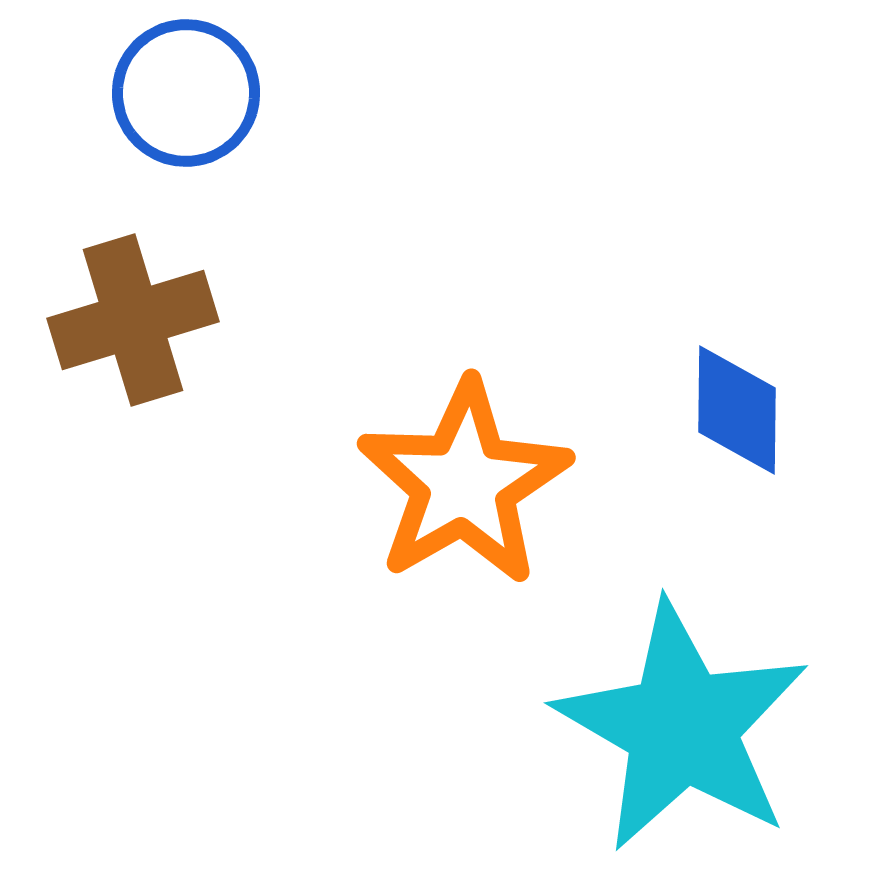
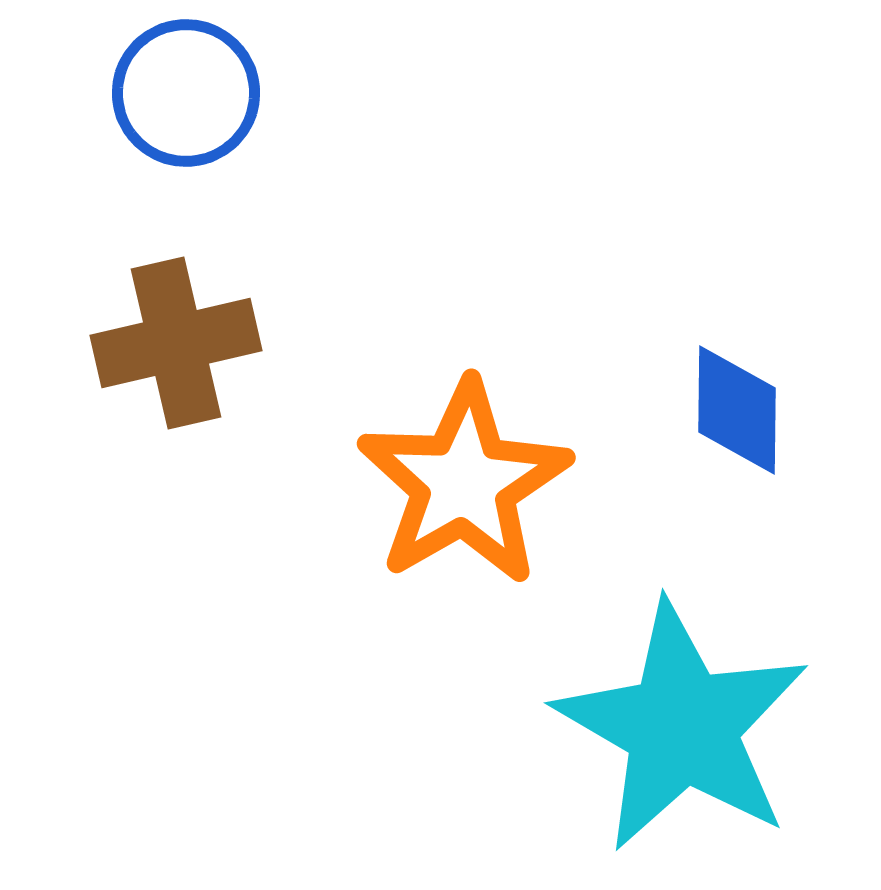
brown cross: moved 43 px right, 23 px down; rotated 4 degrees clockwise
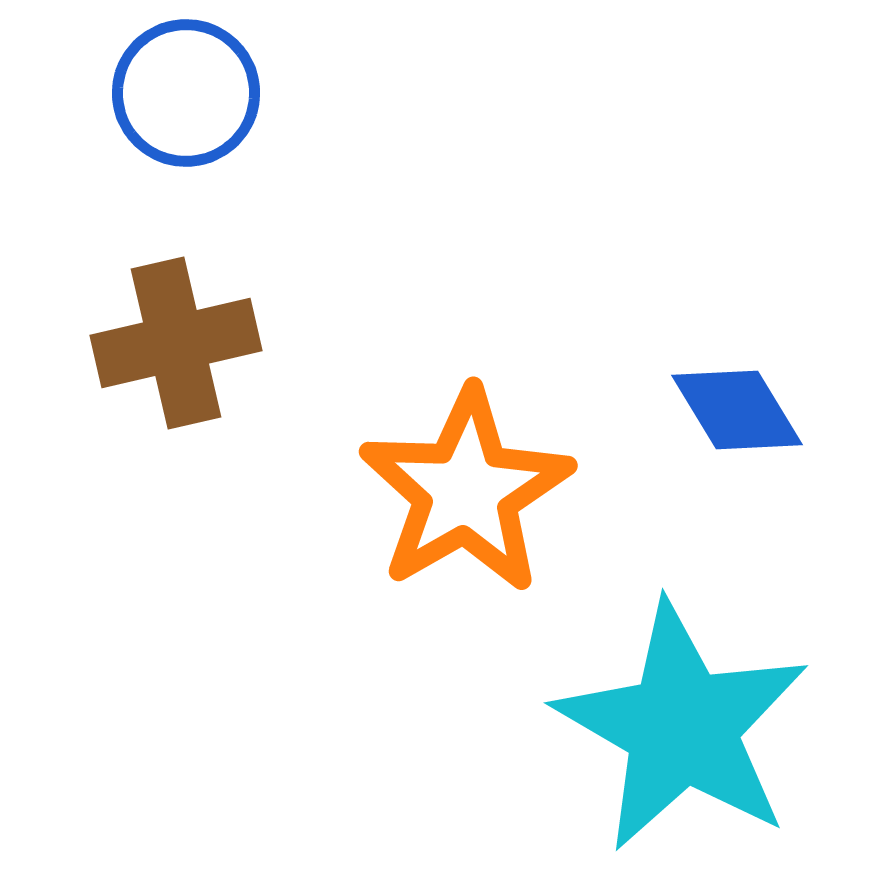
blue diamond: rotated 32 degrees counterclockwise
orange star: moved 2 px right, 8 px down
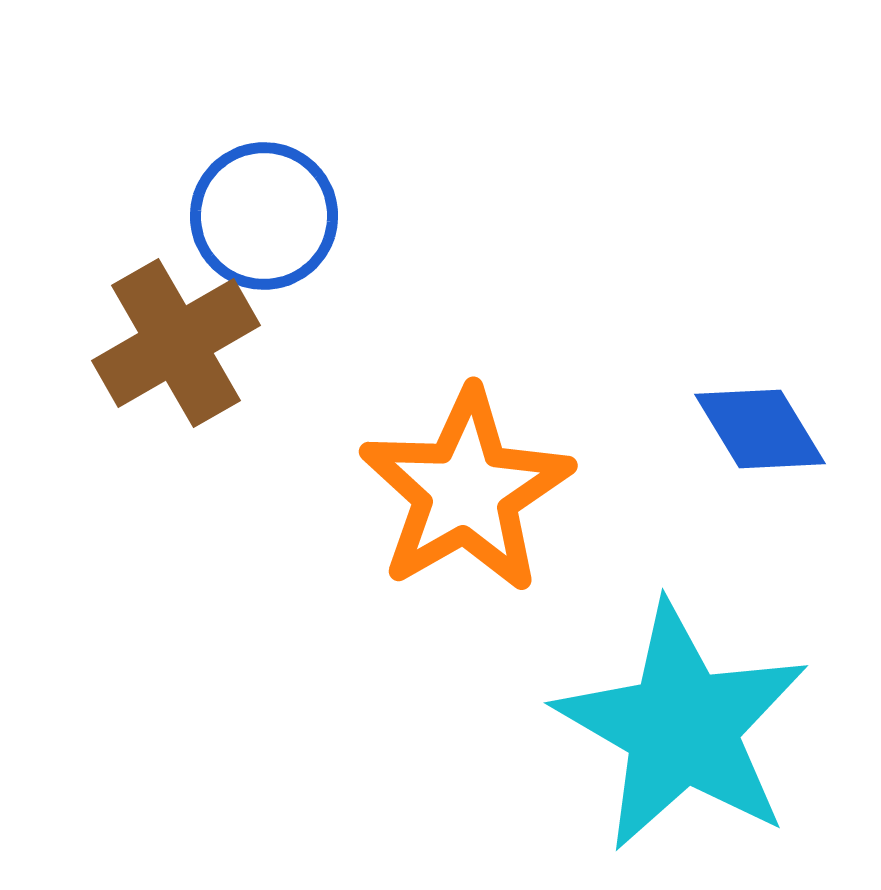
blue circle: moved 78 px right, 123 px down
brown cross: rotated 17 degrees counterclockwise
blue diamond: moved 23 px right, 19 px down
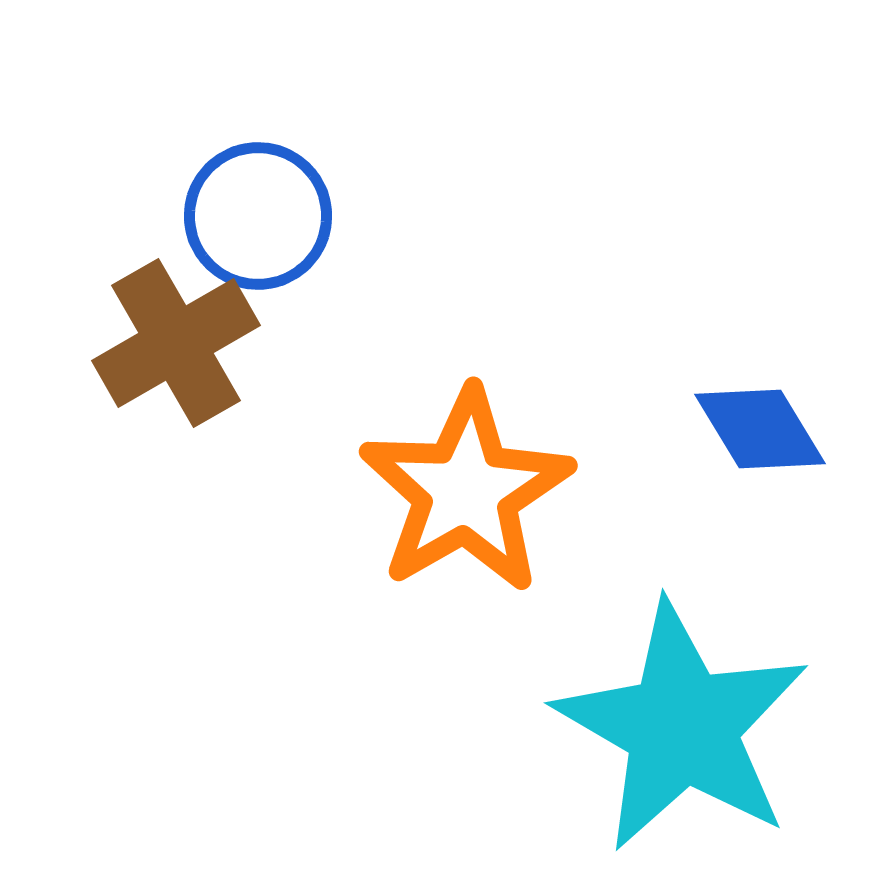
blue circle: moved 6 px left
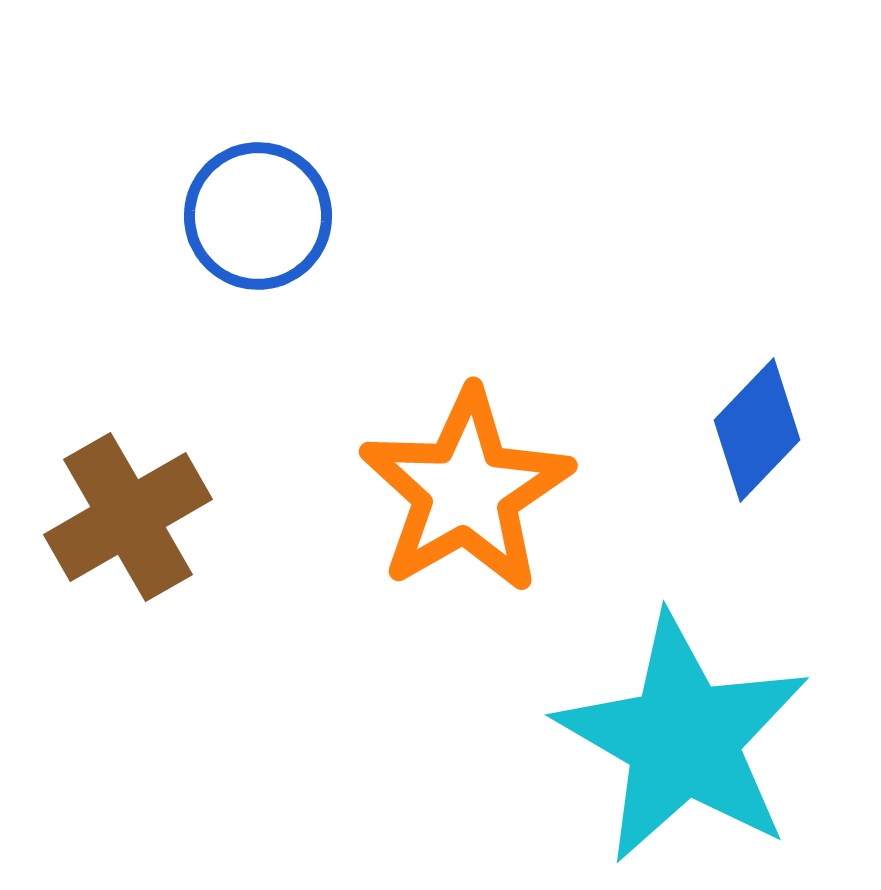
brown cross: moved 48 px left, 174 px down
blue diamond: moved 3 px left, 1 px down; rotated 75 degrees clockwise
cyan star: moved 1 px right, 12 px down
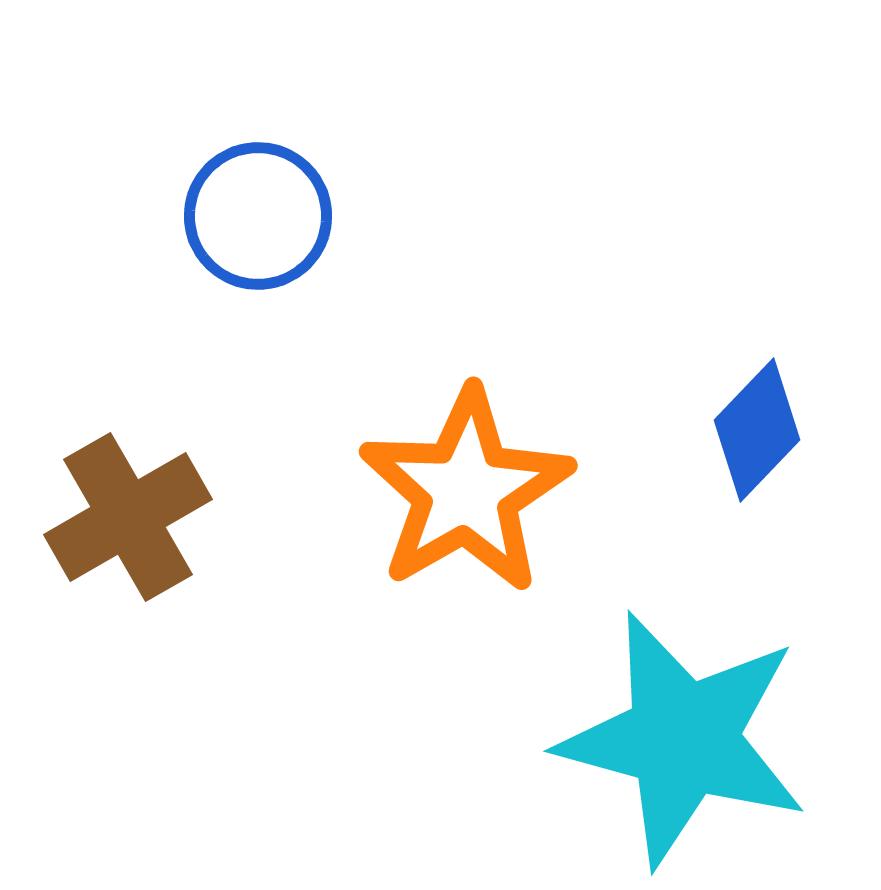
cyan star: rotated 15 degrees counterclockwise
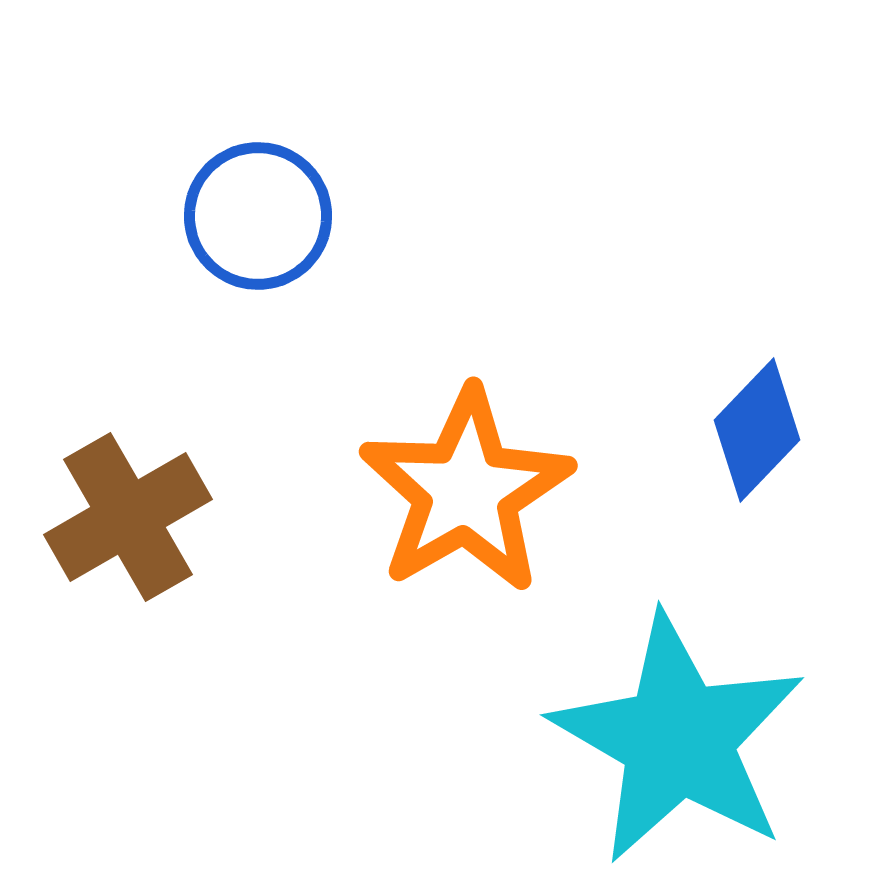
cyan star: moved 5 px left; rotated 15 degrees clockwise
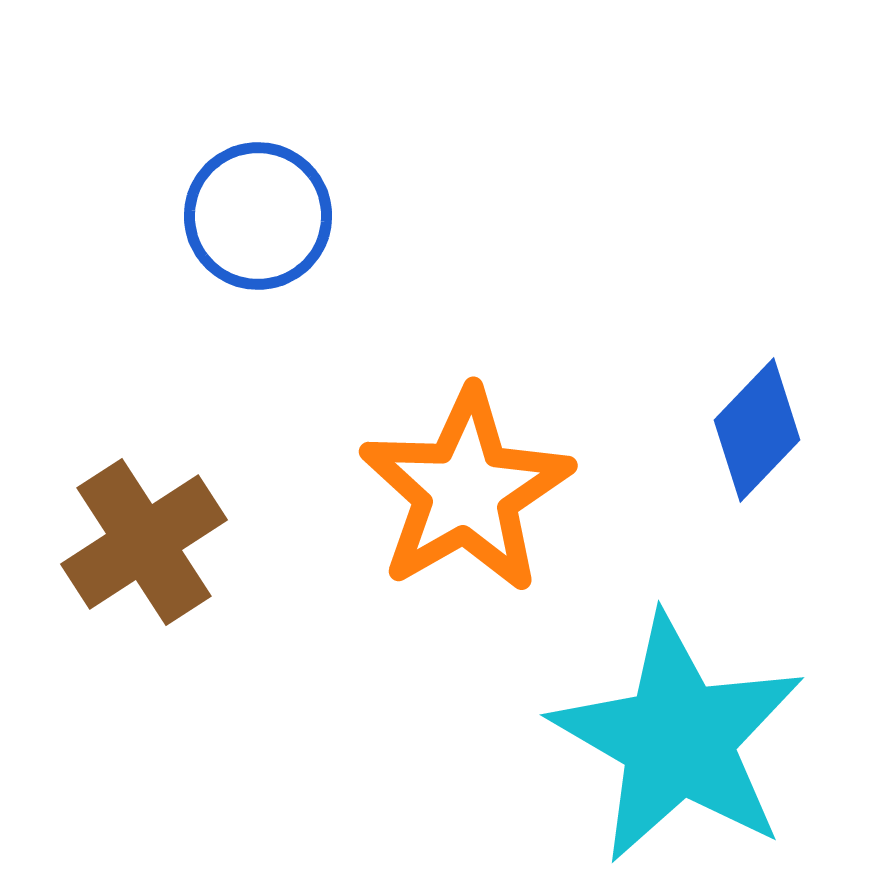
brown cross: moved 16 px right, 25 px down; rotated 3 degrees counterclockwise
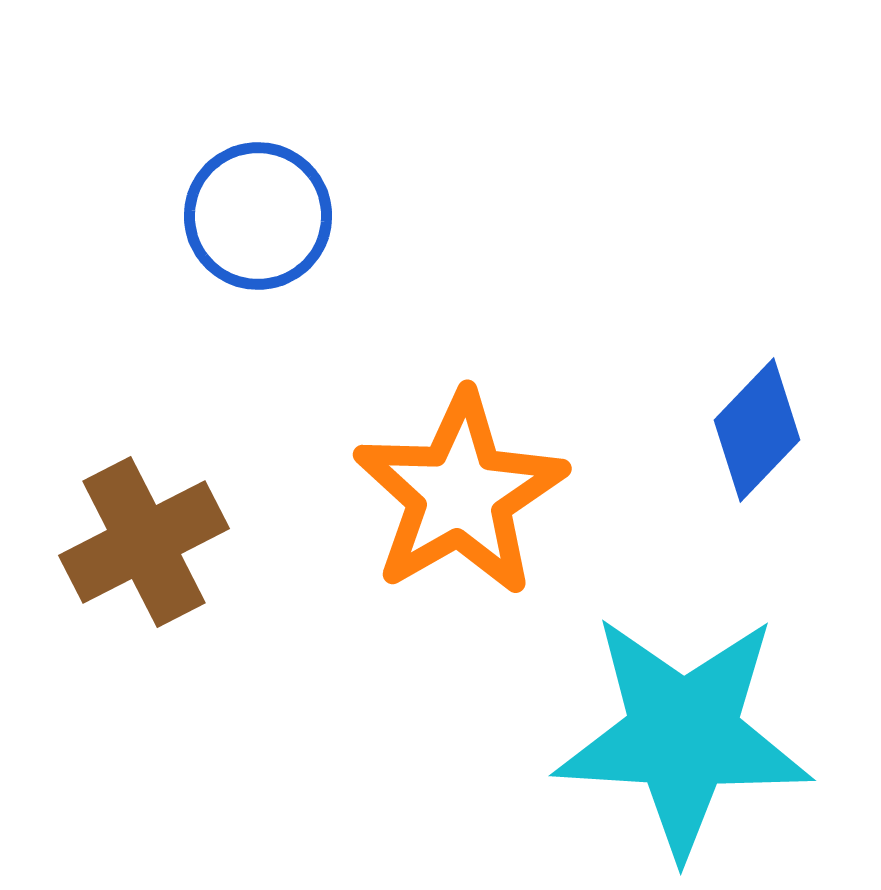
orange star: moved 6 px left, 3 px down
brown cross: rotated 6 degrees clockwise
cyan star: moved 5 px right, 4 px up; rotated 27 degrees counterclockwise
